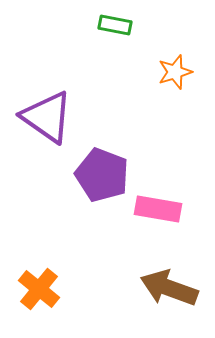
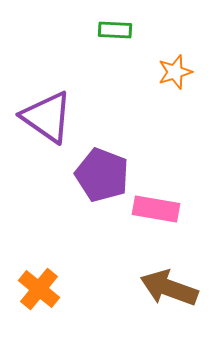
green rectangle: moved 5 px down; rotated 8 degrees counterclockwise
pink rectangle: moved 2 px left
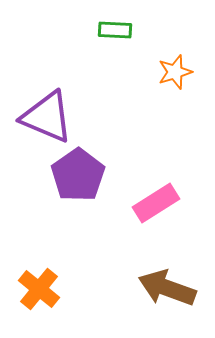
purple triangle: rotated 12 degrees counterclockwise
purple pentagon: moved 24 px left; rotated 16 degrees clockwise
pink rectangle: moved 6 px up; rotated 42 degrees counterclockwise
brown arrow: moved 2 px left
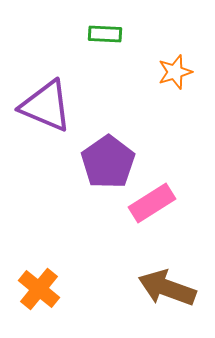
green rectangle: moved 10 px left, 4 px down
purple triangle: moved 1 px left, 11 px up
purple pentagon: moved 30 px right, 13 px up
pink rectangle: moved 4 px left
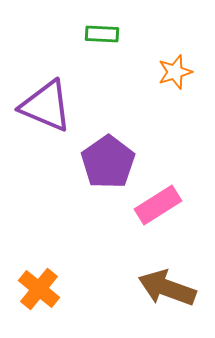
green rectangle: moved 3 px left
pink rectangle: moved 6 px right, 2 px down
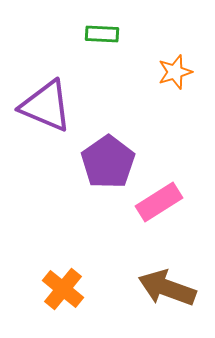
pink rectangle: moved 1 px right, 3 px up
orange cross: moved 24 px right
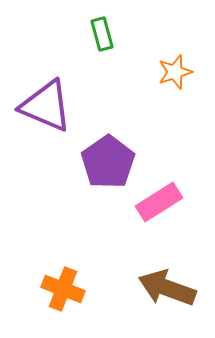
green rectangle: rotated 72 degrees clockwise
orange cross: rotated 18 degrees counterclockwise
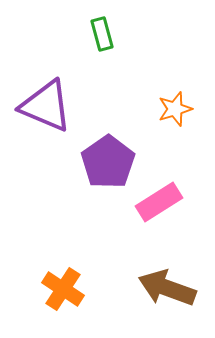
orange star: moved 37 px down
orange cross: rotated 12 degrees clockwise
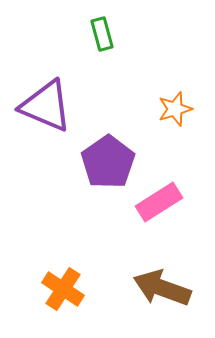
brown arrow: moved 5 px left
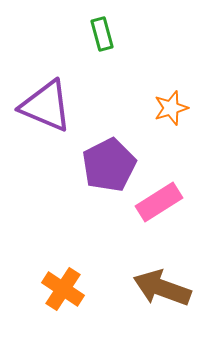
orange star: moved 4 px left, 1 px up
purple pentagon: moved 1 px right, 3 px down; rotated 8 degrees clockwise
